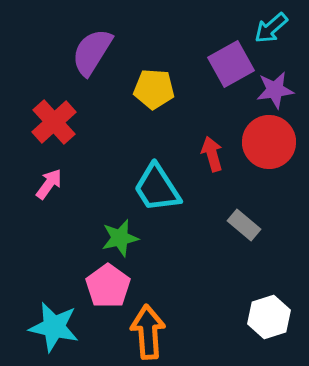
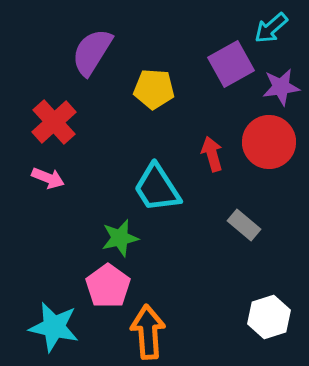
purple star: moved 6 px right, 3 px up
pink arrow: moved 1 px left, 6 px up; rotated 76 degrees clockwise
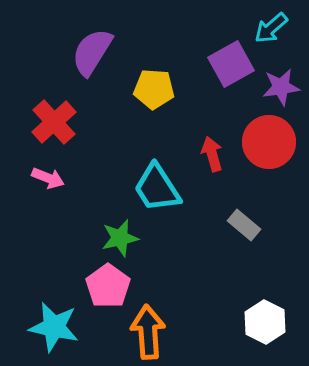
white hexagon: moved 4 px left, 5 px down; rotated 15 degrees counterclockwise
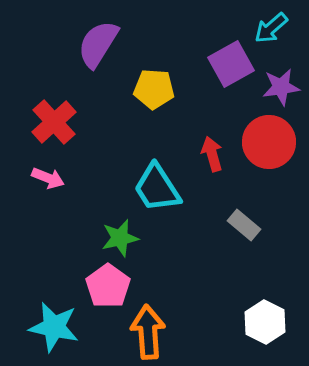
purple semicircle: moved 6 px right, 8 px up
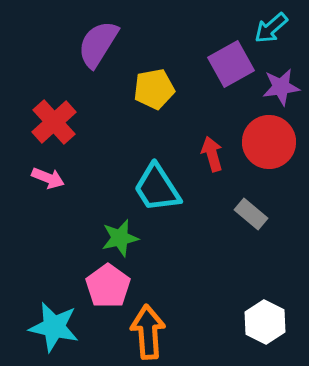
yellow pentagon: rotated 15 degrees counterclockwise
gray rectangle: moved 7 px right, 11 px up
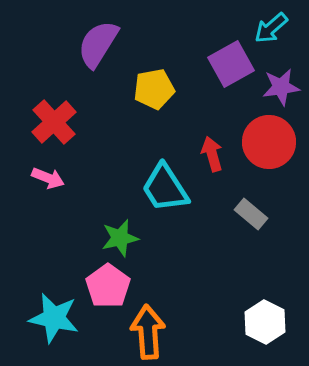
cyan trapezoid: moved 8 px right
cyan star: moved 9 px up
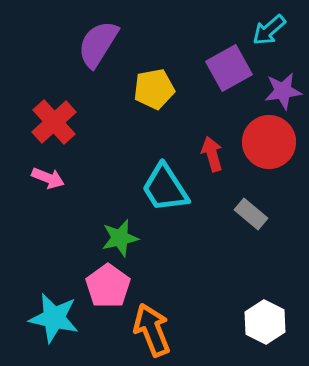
cyan arrow: moved 2 px left, 2 px down
purple square: moved 2 px left, 4 px down
purple star: moved 2 px right, 4 px down
orange arrow: moved 4 px right, 2 px up; rotated 18 degrees counterclockwise
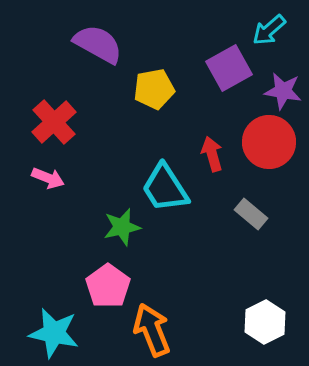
purple semicircle: rotated 87 degrees clockwise
purple star: rotated 18 degrees clockwise
green star: moved 2 px right, 11 px up
cyan star: moved 15 px down
white hexagon: rotated 6 degrees clockwise
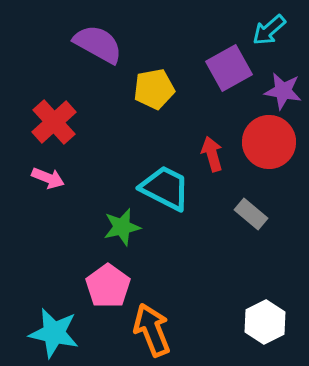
cyan trapezoid: rotated 150 degrees clockwise
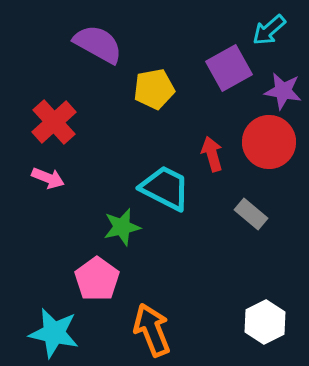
pink pentagon: moved 11 px left, 7 px up
